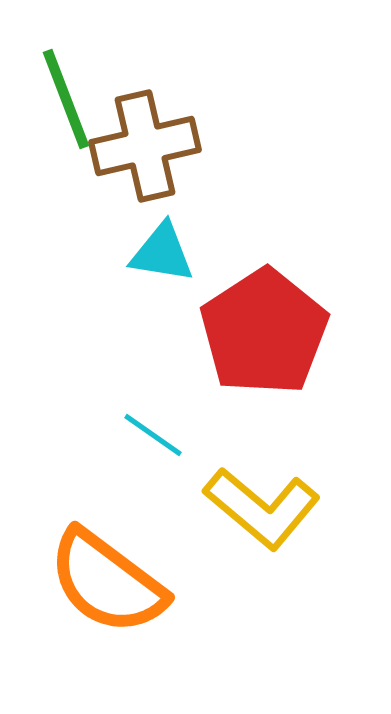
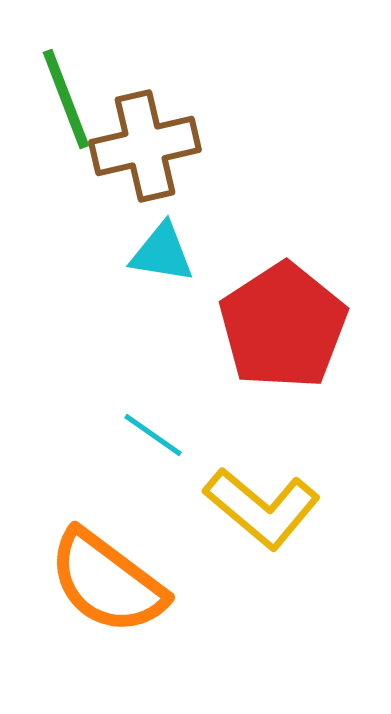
red pentagon: moved 19 px right, 6 px up
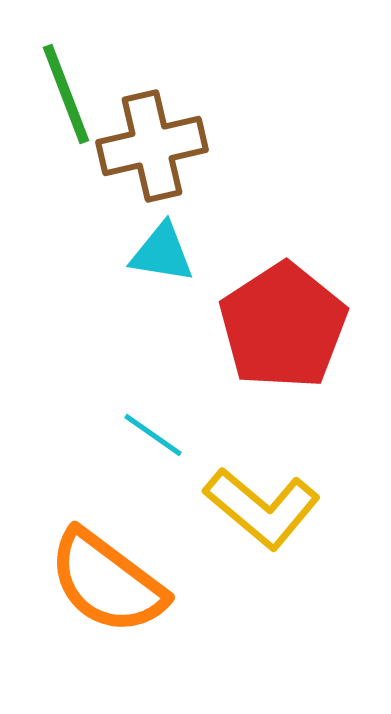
green line: moved 5 px up
brown cross: moved 7 px right
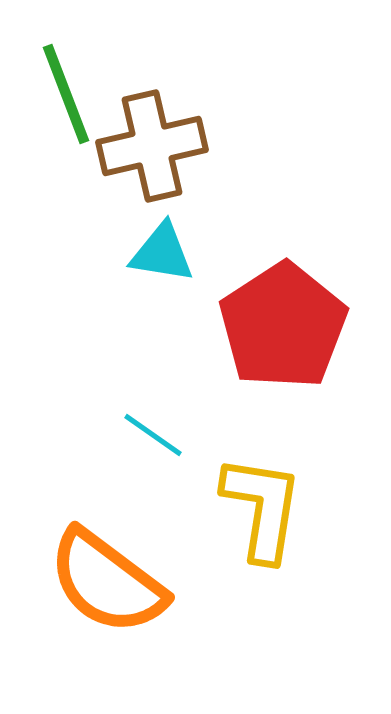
yellow L-shape: rotated 121 degrees counterclockwise
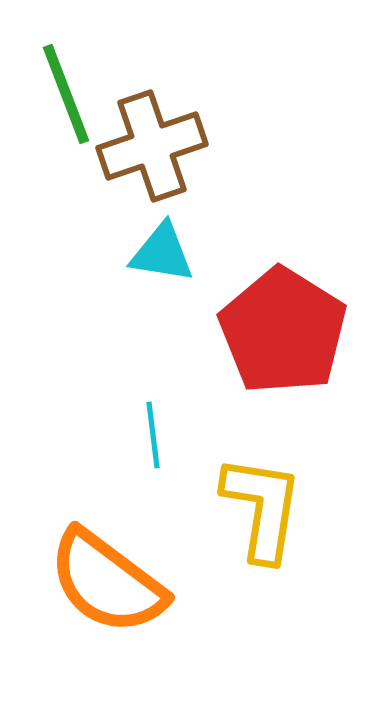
brown cross: rotated 6 degrees counterclockwise
red pentagon: moved 5 px down; rotated 7 degrees counterclockwise
cyan line: rotated 48 degrees clockwise
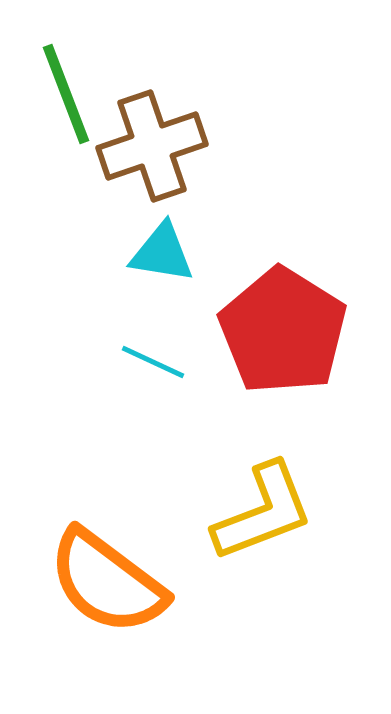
cyan line: moved 73 px up; rotated 58 degrees counterclockwise
yellow L-shape: moved 1 px right, 4 px down; rotated 60 degrees clockwise
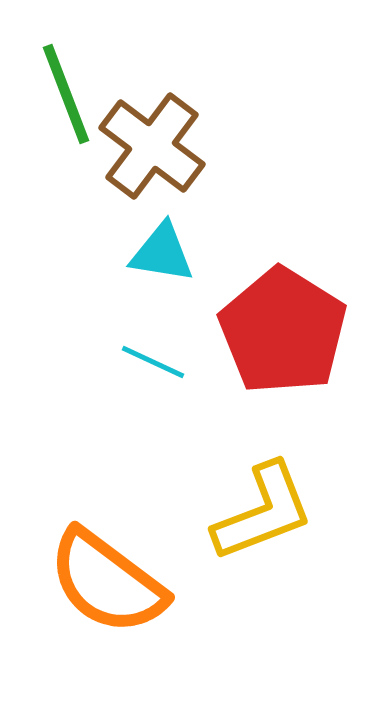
brown cross: rotated 34 degrees counterclockwise
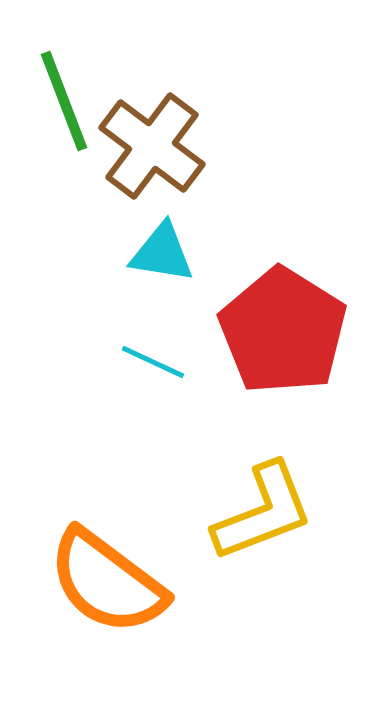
green line: moved 2 px left, 7 px down
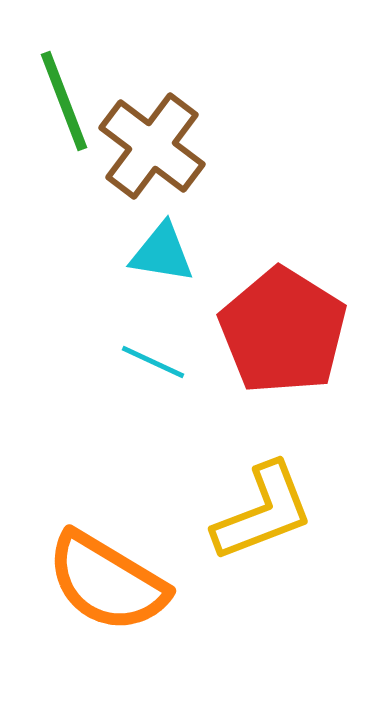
orange semicircle: rotated 6 degrees counterclockwise
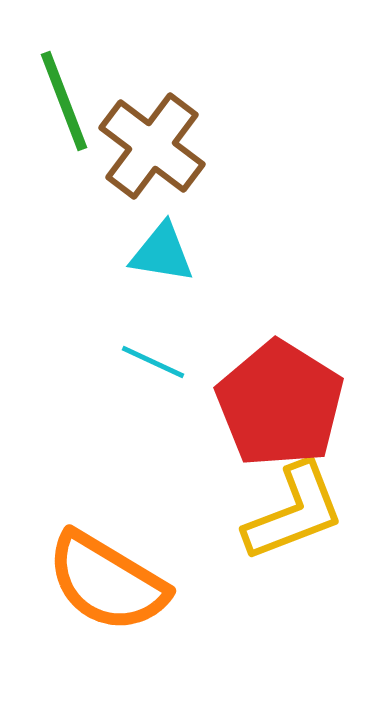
red pentagon: moved 3 px left, 73 px down
yellow L-shape: moved 31 px right
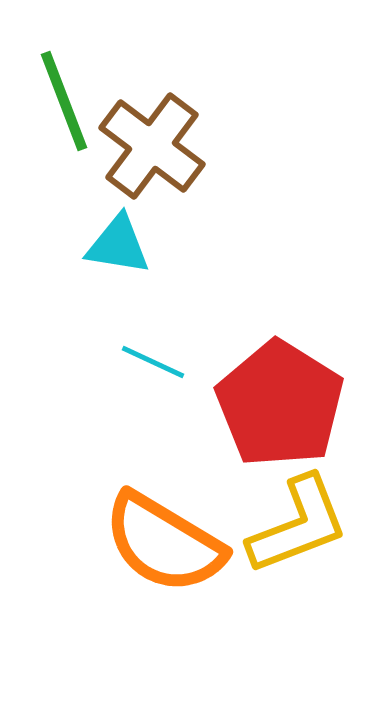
cyan triangle: moved 44 px left, 8 px up
yellow L-shape: moved 4 px right, 13 px down
orange semicircle: moved 57 px right, 39 px up
